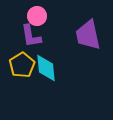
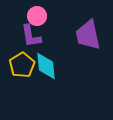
cyan diamond: moved 2 px up
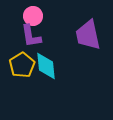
pink circle: moved 4 px left
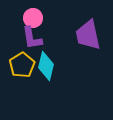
pink circle: moved 2 px down
purple L-shape: moved 1 px right, 2 px down
cyan diamond: rotated 20 degrees clockwise
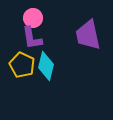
yellow pentagon: rotated 15 degrees counterclockwise
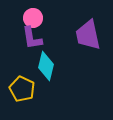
yellow pentagon: moved 24 px down
